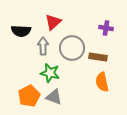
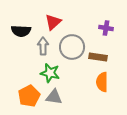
gray circle: moved 1 px up
orange semicircle: rotated 12 degrees clockwise
gray triangle: rotated 12 degrees counterclockwise
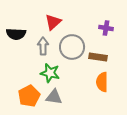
black semicircle: moved 5 px left, 3 px down
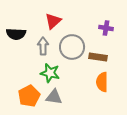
red triangle: moved 1 px up
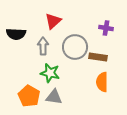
gray circle: moved 3 px right
orange pentagon: rotated 15 degrees counterclockwise
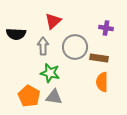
brown rectangle: moved 1 px right, 1 px down
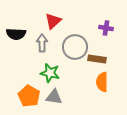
gray arrow: moved 1 px left, 3 px up
brown rectangle: moved 2 px left, 1 px down
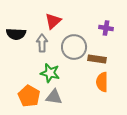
gray circle: moved 1 px left
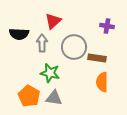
purple cross: moved 1 px right, 2 px up
black semicircle: moved 3 px right
brown rectangle: moved 1 px up
gray triangle: moved 1 px down
